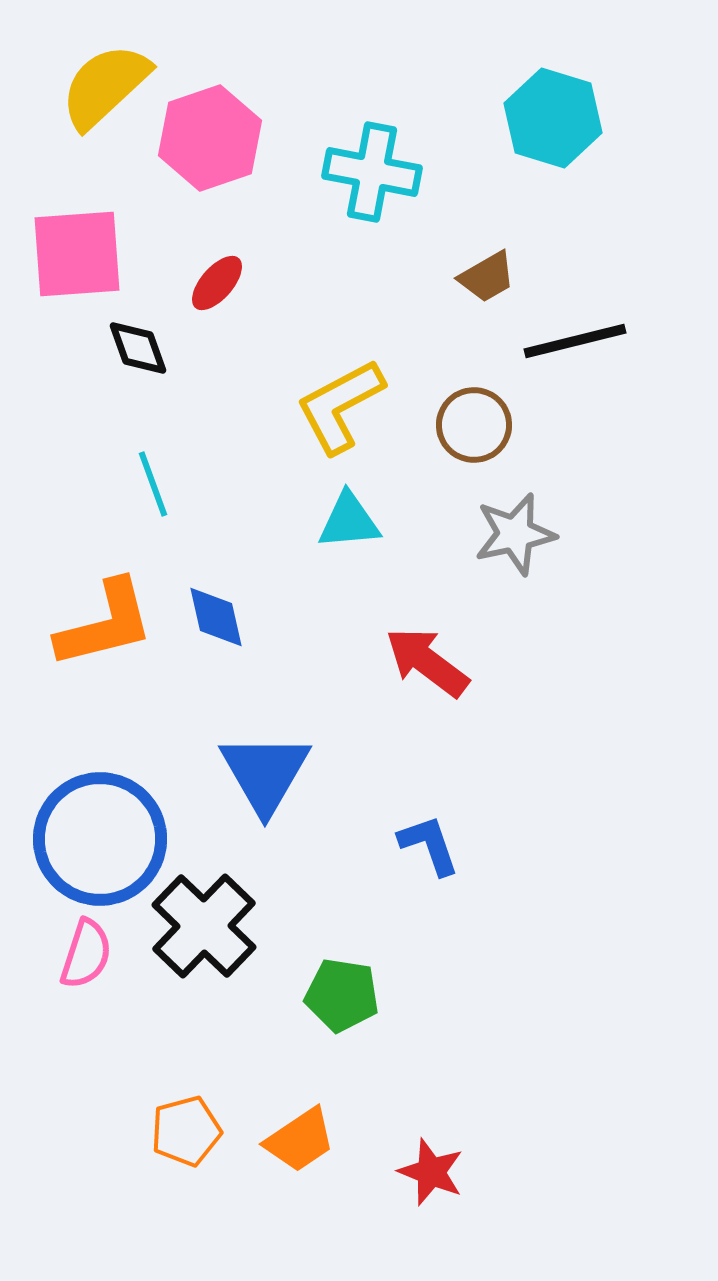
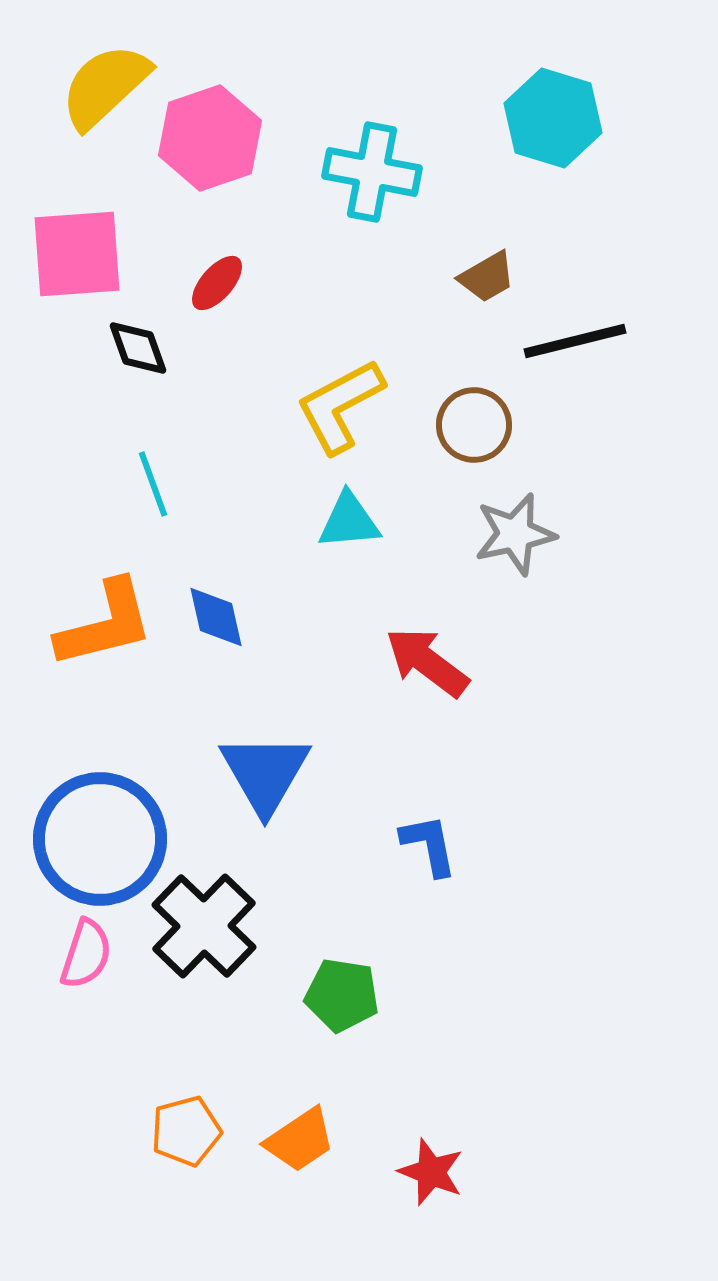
blue L-shape: rotated 8 degrees clockwise
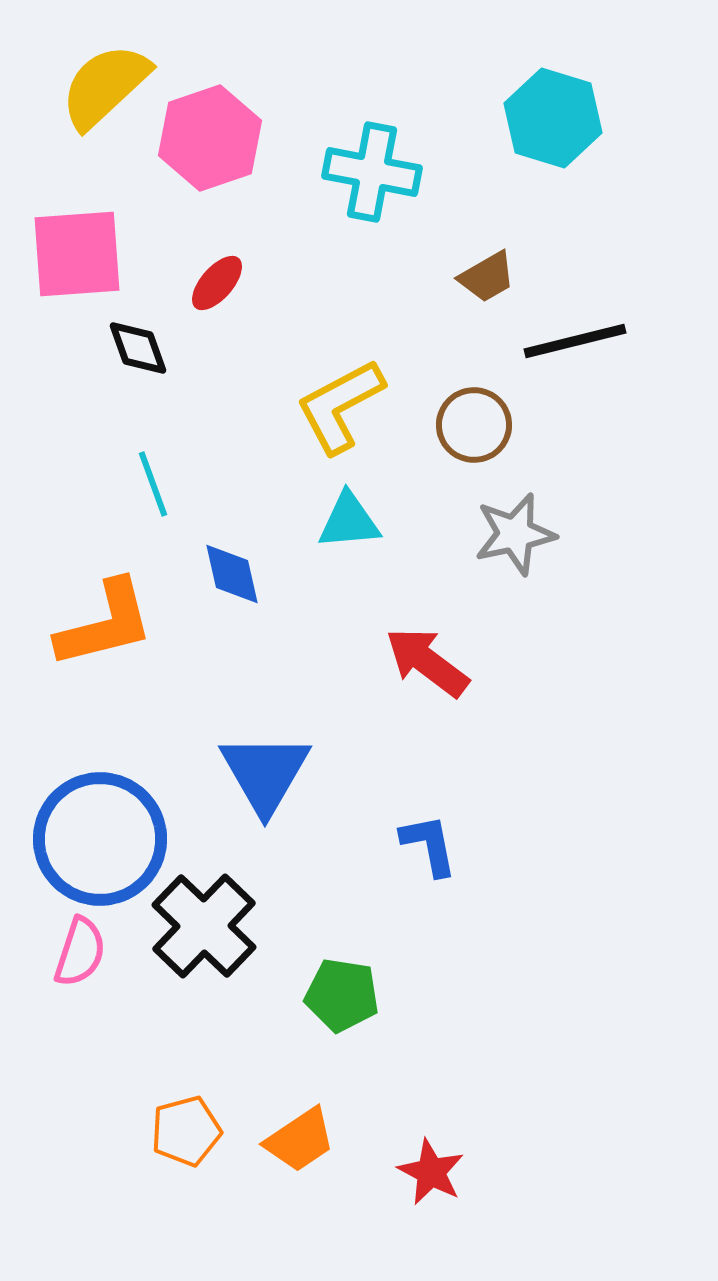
blue diamond: moved 16 px right, 43 px up
pink semicircle: moved 6 px left, 2 px up
red star: rotated 6 degrees clockwise
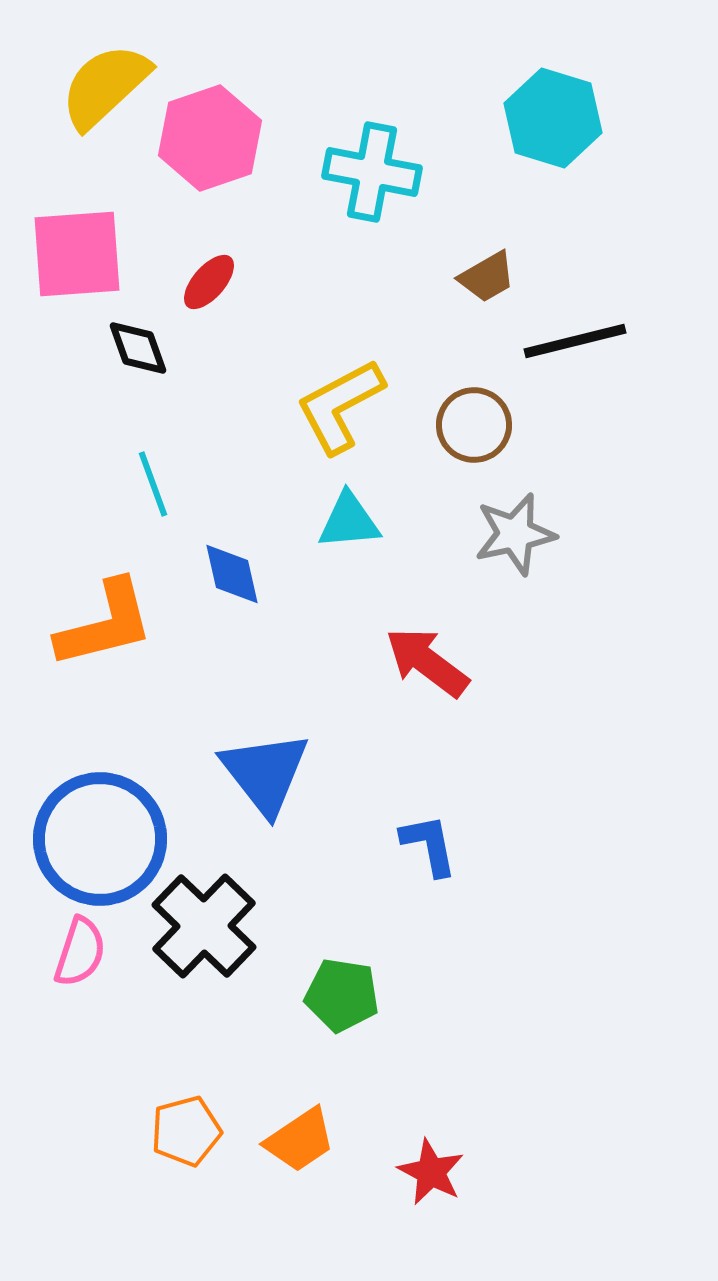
red ellipse: moved 8 px left, 1 px up
blue triangle: rotated 8 degrees counterclockwise
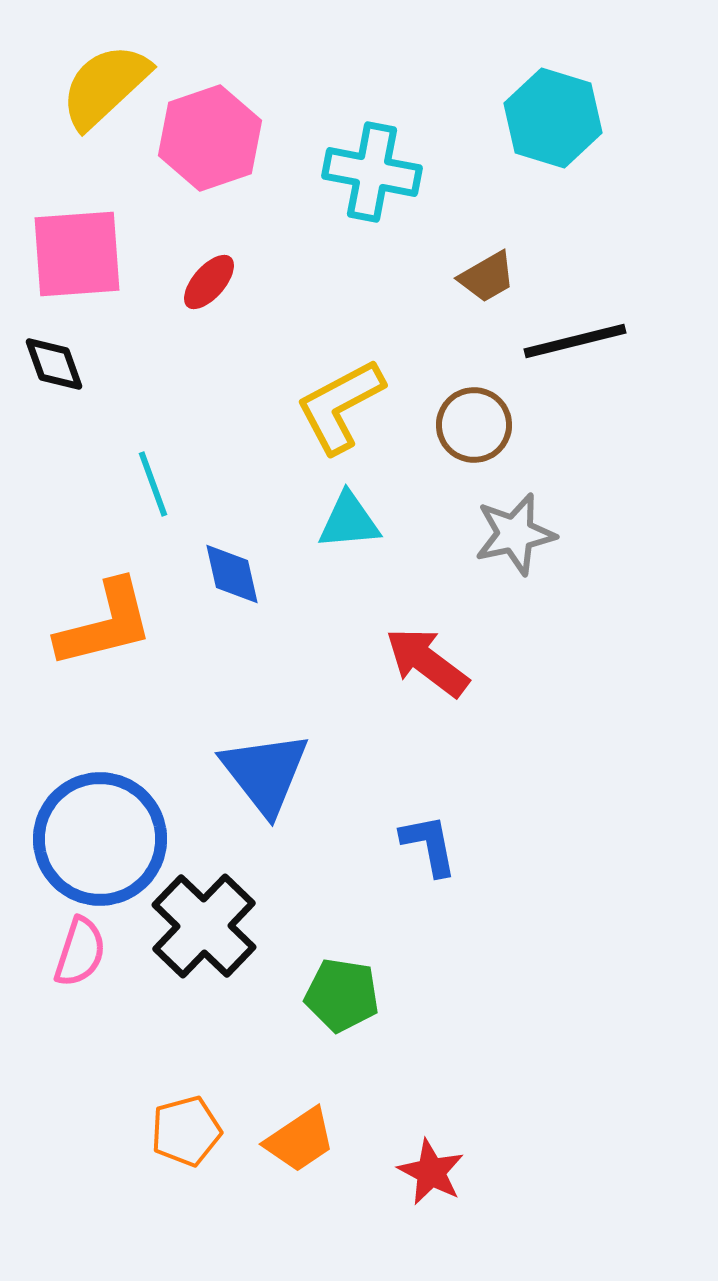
black diamond: moved 84 px left, 16 px down
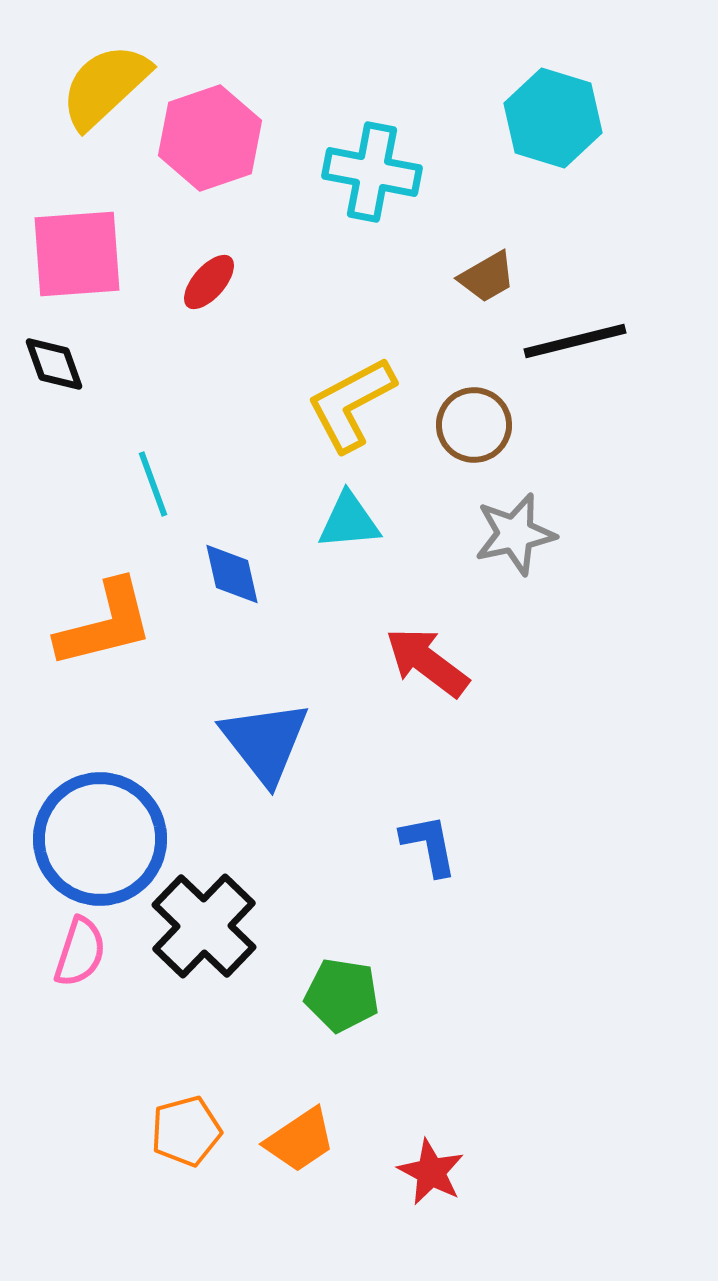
yellow L-shape: moved 11 px right, 2 px up
blue triangle: moved 31 px up
